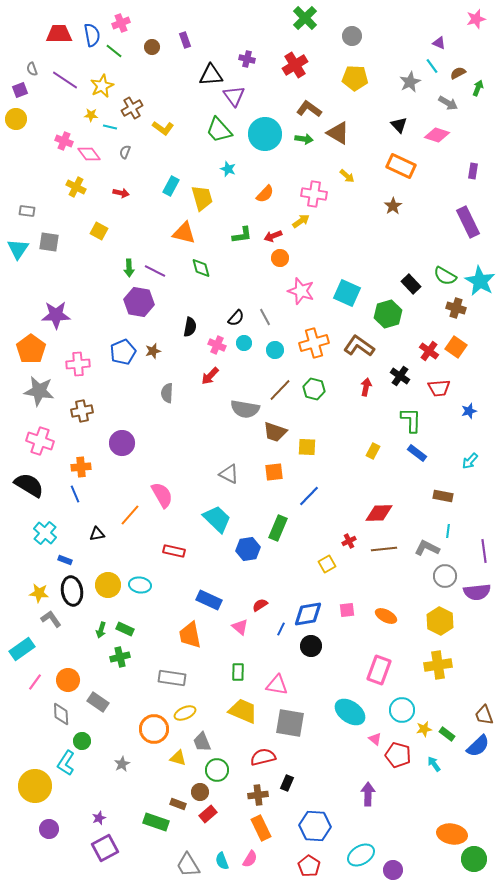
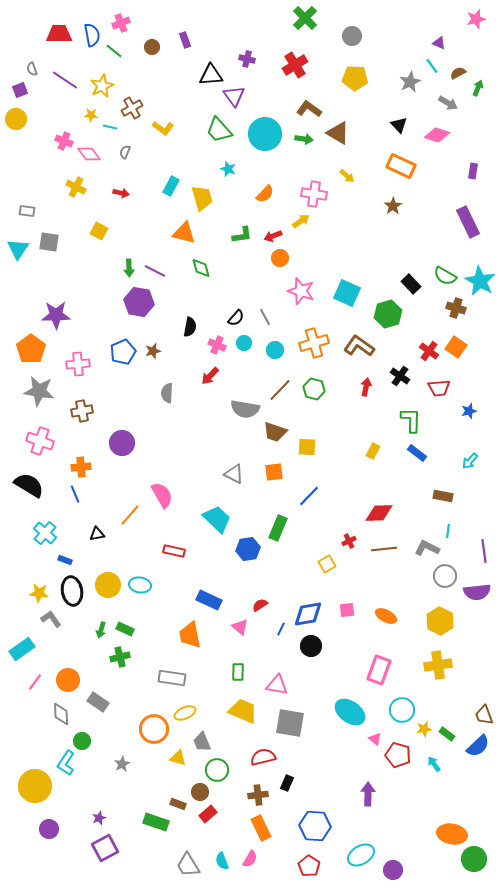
gray triangle at (229, 474): moved 5 px right
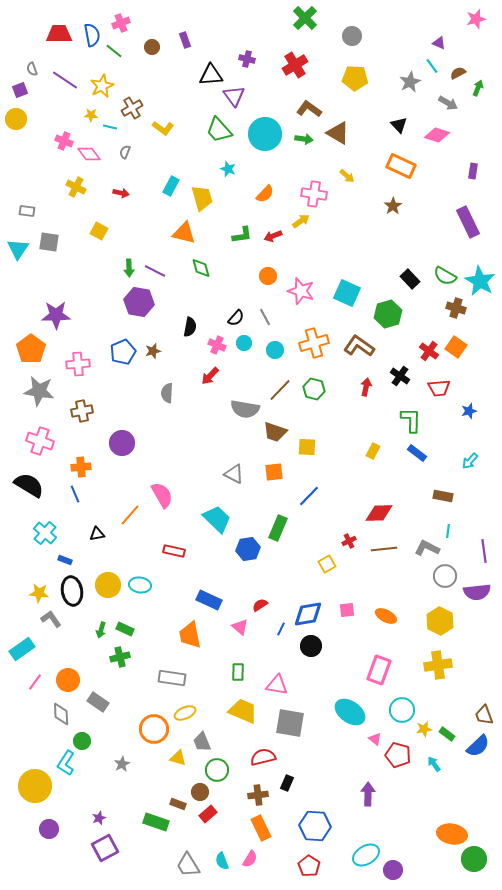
orange circle at (280, 258): moved 12 px left, 18 px down
black rectangle at (411, 284): moved 1 px left, 5 px up
cyan ellipse at (361, 855): moved 5 px right
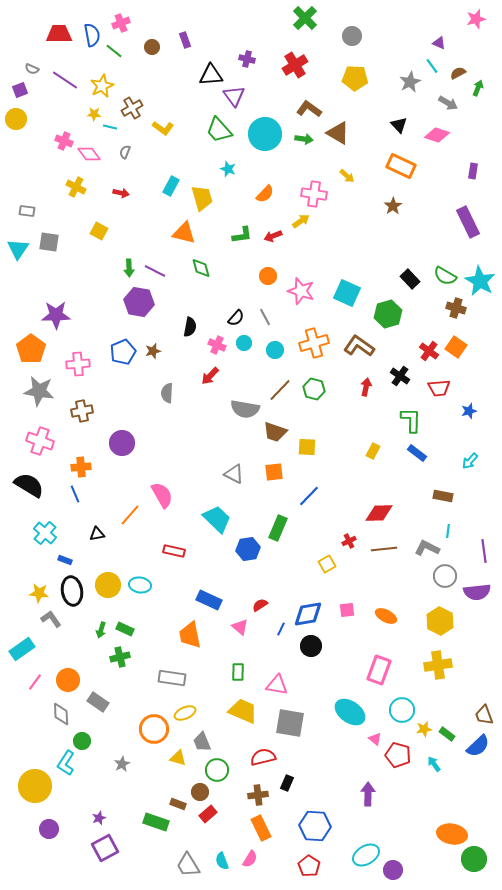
gray semicircle at (32, 69): rotated 48 degrees counterclockwise
yellow star at (91, 115): moved 3 px right, 1 px up
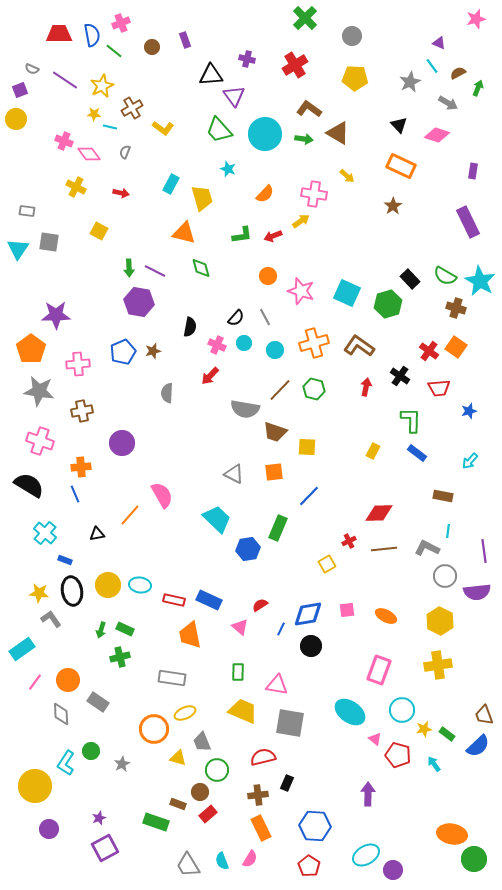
cyan rectangle at (171, 186): moved 2 px up
green hexagon at (388, 314): moved 10 px up
red rectangle at (174, 551): moved 49 px down
green circle at (82, 741): moved 9 px right, 10 px down
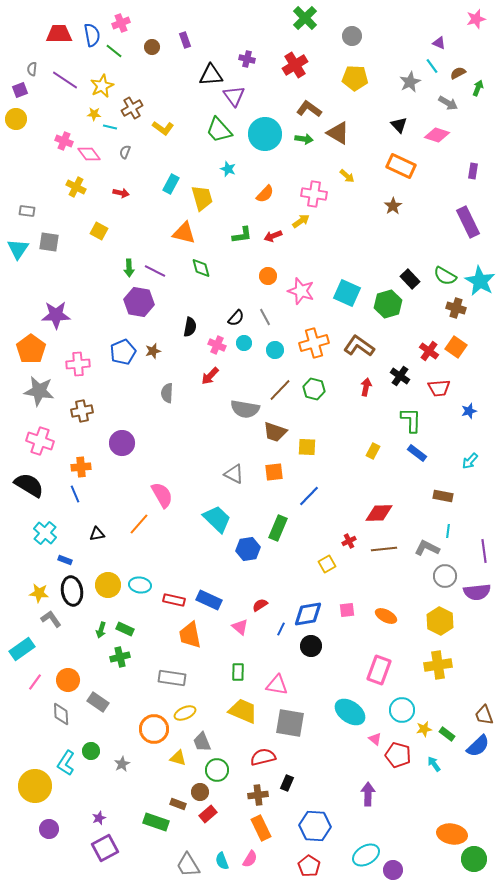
gray semicircle at (32, 69): rotated 72 degrees clockwise
orange line at (130, 515): moved 9 px right, 9 px down
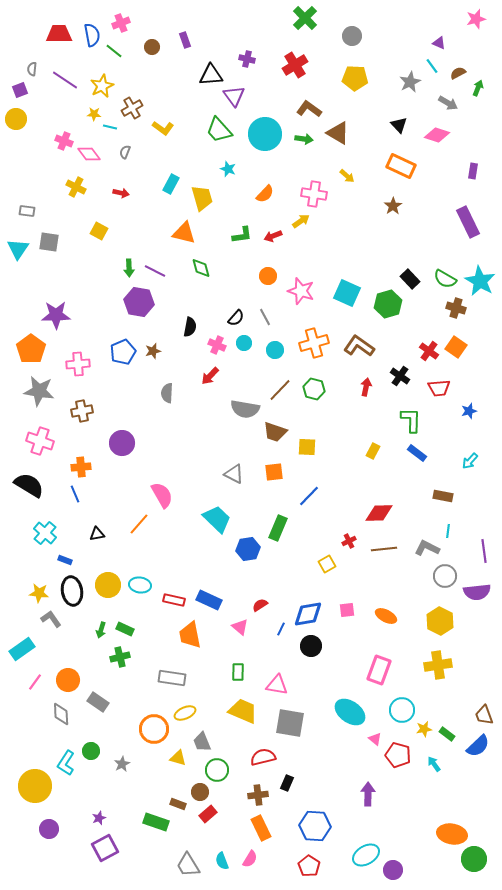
green semicircle at (445, 276): moved 3 px down
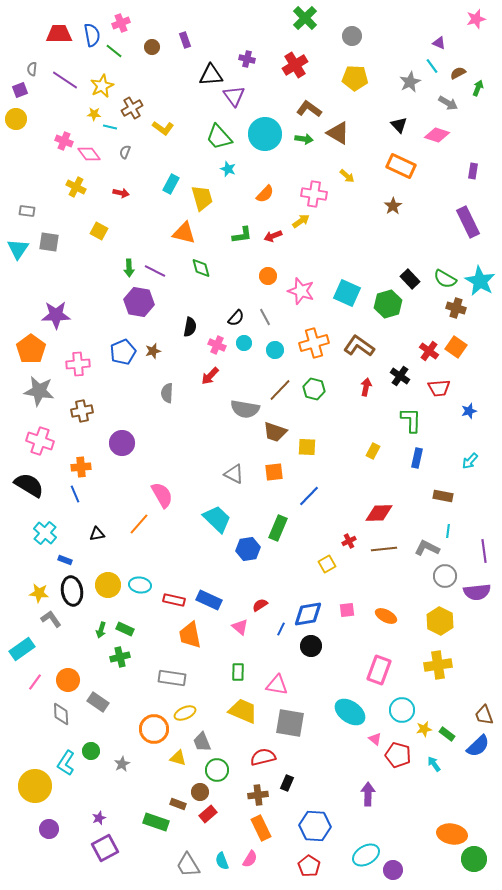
green trapezoid at (219, 130): moved 7 px down
blue rectangle at (417, 453): moved 5 px down; rotated 66 degrees clockwise
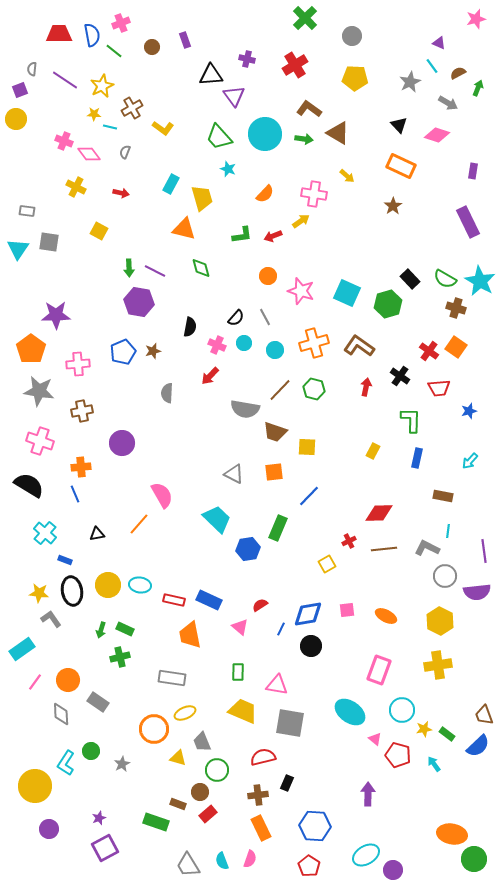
orange triangle at (184, 233): moved 4 px up
pink semicircle at (250, 859): rotated 12 degrees counterclockwise
